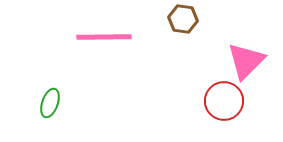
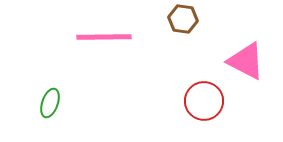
pink triangle: rotated 48 degrees counterclockwise
red circle: moved 20 px left
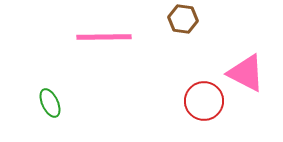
pink triangle: moved 12 px down
green ellipse: rotated 44 degrees counterclockwise
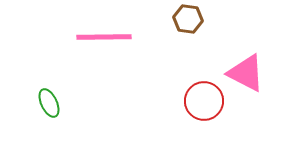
brown hexagon: moved 5 px right
green ellipse: moved 1 px left
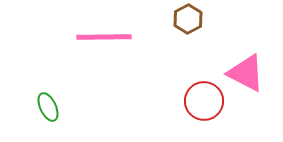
brown hexagon: rotated 24 degrees clockwise
green ellipse: moved 1 px left, 4 px down
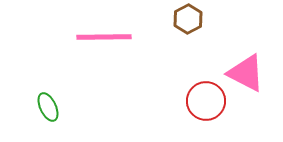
red circle: moved 2 px right
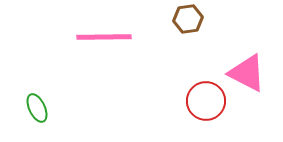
brown hexagon: rotated 20 degrees clockwise
pink triangle: moved 1 px right
green ellipse: moved 11 px left, 1 px down
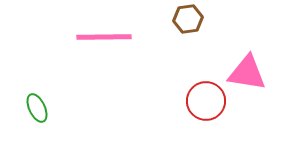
pink triangle: rotated 18 degrees counterclockwise
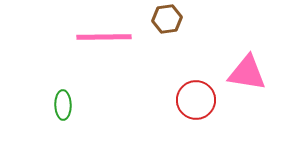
brown hexagon: moved 21 px left
red circle: moved 10 px left, 1 px up
green ellipse: moved 26 px right, 3 px up; rotated 24 degrees clockwise
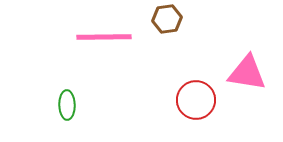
green ellipse: moved 4 px right
